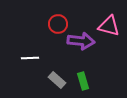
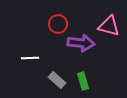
purple arrow: moved 2 px down
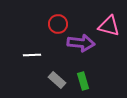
white line: moved 2 px right, 3 px up
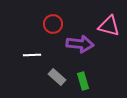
red circle: moved 5 px left
purple arrow: moved 1 px left, 1 px down
gray rectangle: moved 3 px up
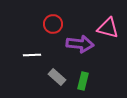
pink triangle: moved 1 px left, 2 px down
green rectangle: rotated 30 degrees clockwise
